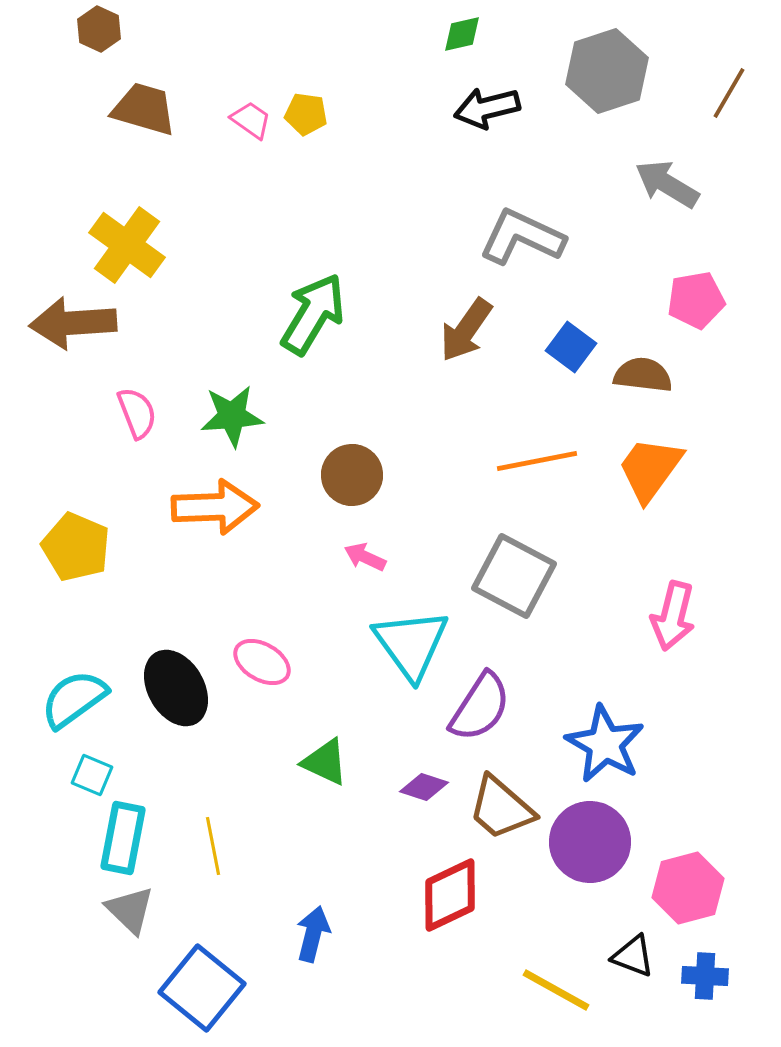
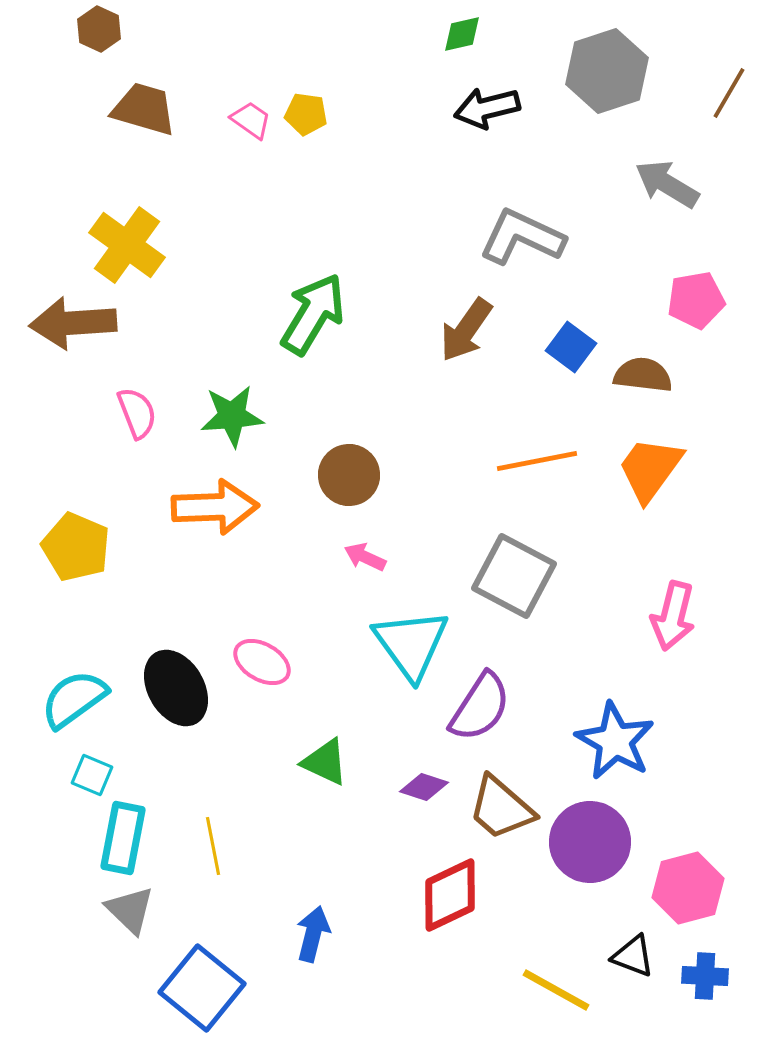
brown circle at (352, 475): moved 3 px left
blue star at (605, 744): moved 10 px right, 3 px up
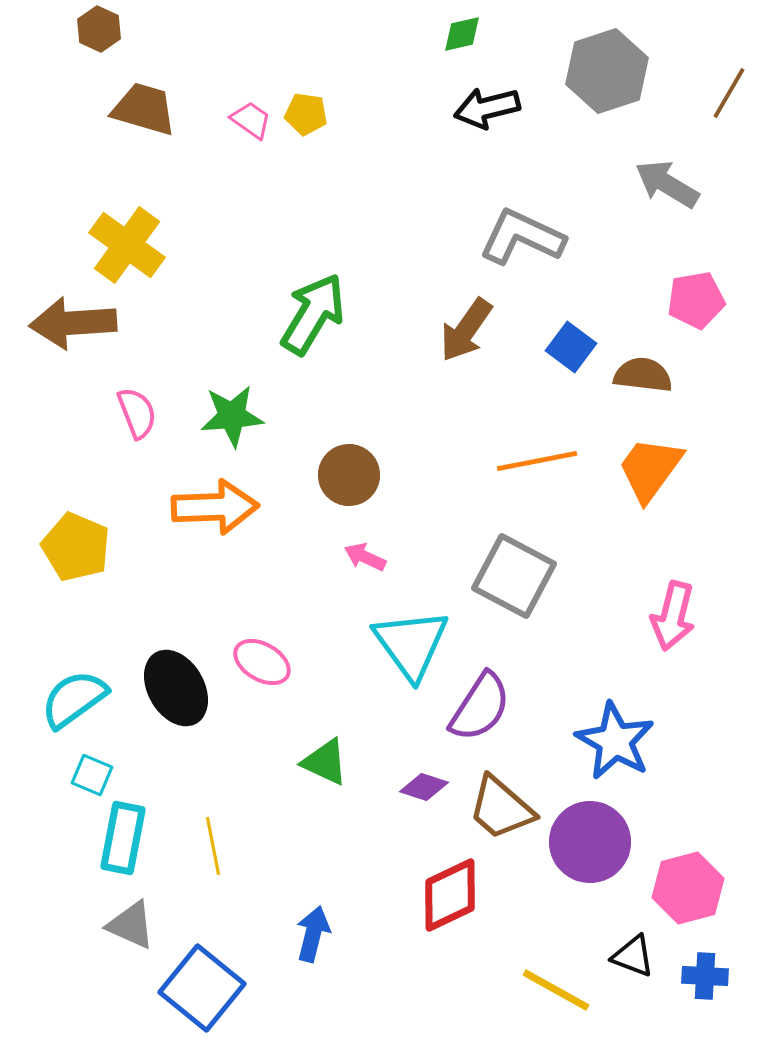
gray triangle at (130, 910): moved 1 px right, 15 px down; rotated 20 degrees counterclockwise
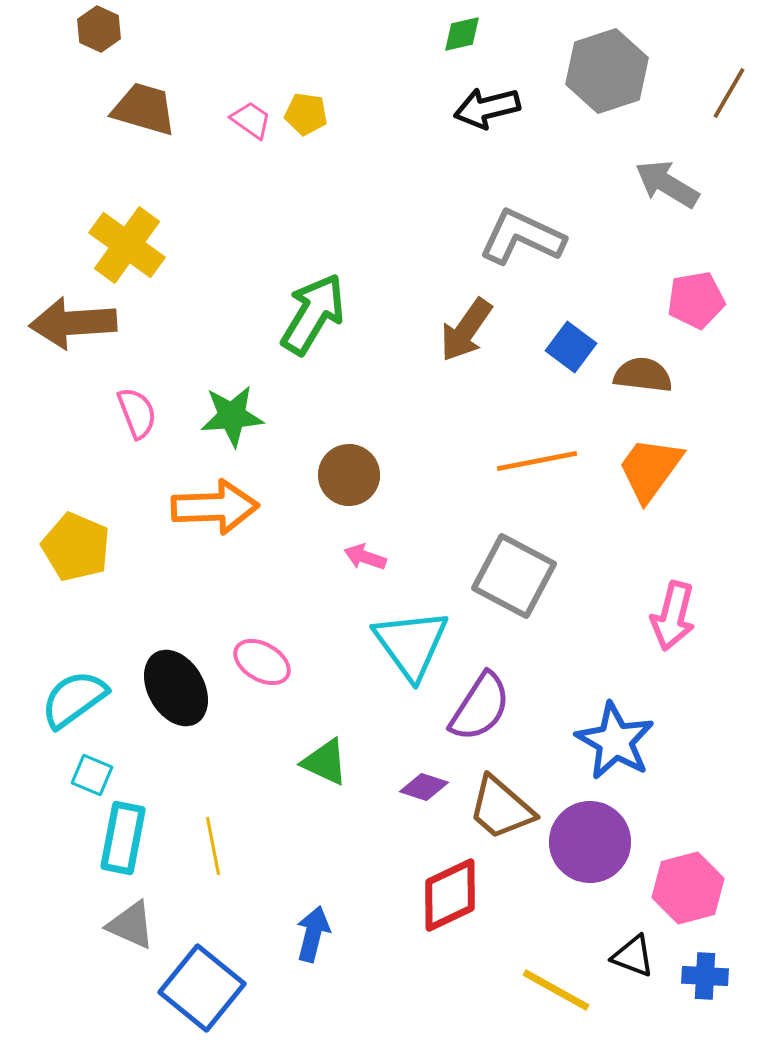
pink arrow at (365, 557): rotated 6 degrees counterclockwise
